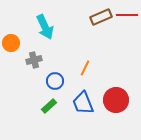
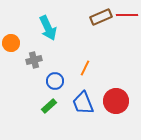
cyan arrow: moved 3 px right, 1 px down
red circle: moved 1 px down
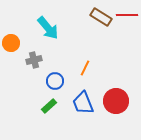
brown rectangle: rotated 55 degrees clockwise
cyan arrow: rotated 15 degrees counterclockwise
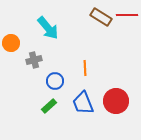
orange line: rotated 28 degrees counterclockwise
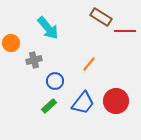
red line: moved 2 px left, 16 px down
orange line: moved 4 px right, 4 px up; rotated 42 degrees clockwise
blue trapezoid: rotated 120 degrees counterclockwise
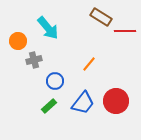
orange circle: moved 7 px right, 2 px up
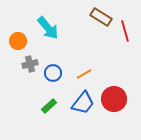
red line: rotated 75 degrees clockwise
gray cross: moved 4 px left, 4 px down
orange line: moved 5 px left, 10 px down; rotated 21 degrees clockwise
blue circle: moved 2 px left, 8 px up
red circle: moved 2 px left, 2 px up
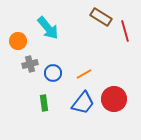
green rectangle: moved 5 px left, 3 px up; rotated 56 degrees counterclockwise
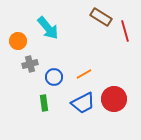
blue circle: moved 1 px right, 4 px down
blue trapezoid: rotated 25 degrees clockwise
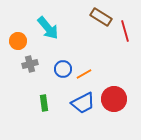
blue circle: moved 9 px right, 8 px up
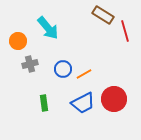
brown rectangle: moved 2 px right, 2 px up
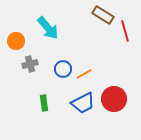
orange circle: moved 2 px left
